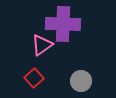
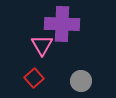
purple cross: moved 1 px left
pink triangle: rotated 25 degrees counterclockwise
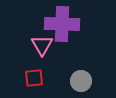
red square: rotated 36 degrees clockwise
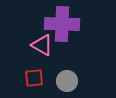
pink triangle: rotated 30 degrees counterclockwise
gray circle: moved 14 px left
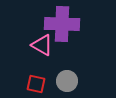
red square: moved 2 px right, 6 px down; rotated 18 degrees clockwise
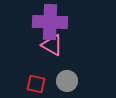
purple cross: moved 12 px left, 2 px up
pink triangle: moved 10 px right
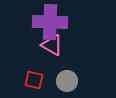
red square: moved 2 px left, 4 px up
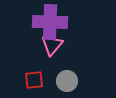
pink triangle: rotated 40 degrees clockwise
red square: rotated 18 degrees counterclockwise
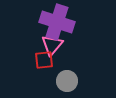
purple cross: moved 7 px right; rotated 16 degrees clockwise
red square: moved 10 px right, 20 px up
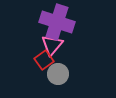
red square: rotated 30 degrees counterclockwise
gray circle: moved 9 px left, 7 px up
